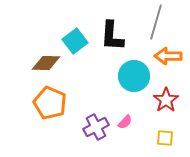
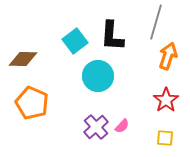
orange arrow: rotated 108 degrees clockwise
brown diamond: moved 23 px left, 4 px up
cyan circle: moved 36 px left
orange pentagon: moved 18 px left
pink semicircle: moved 3 px left, 4 px down
purple cross: rotated 15 degrees counterclockwise
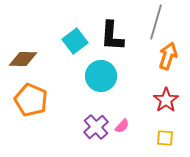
cyan circle: moved 3 px right
orange pentagon: moved 1 px left, 3 px up
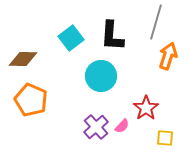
cyan square: moved 4 px left, 3 px up
red star: moved 20 px left, 8 px down
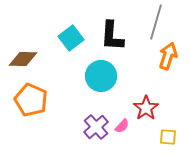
yellow square: moved 3 px right, 1 px up
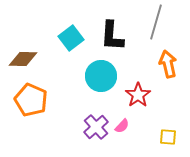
orange arrow: moved 8 px down; rotated 32 degrees counterclockwise
red star: moved 8 px left, 13 px up
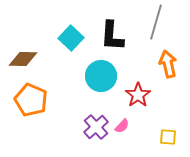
cyan square: rotated 10 degrees counterclockwise
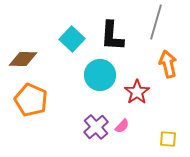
cyan square: moved 1 px right, 1 px down
cyan circle: moved 1 px left, 1 px up
red star: moved 1 px left, 3 px up
yellow square: moved 2 px down
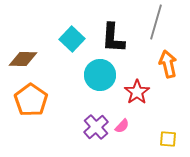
black L-shape: moved 1 px right, 2 px down
orange pentagon: rotated 12 degrees clockwise
